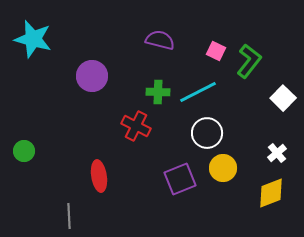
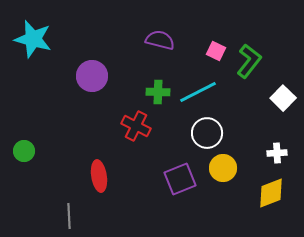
white cross: rotated 36 degrees clockwise
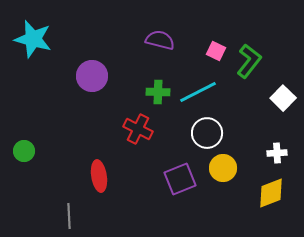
red cross: moved 2 px right, 3 px down
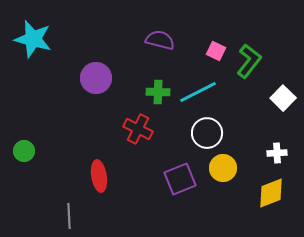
purple circle: moved 4 px right, 2 px down
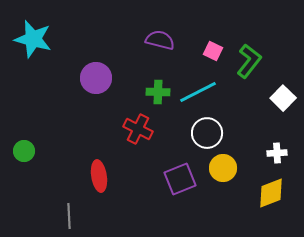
pink square: moved 3 px left
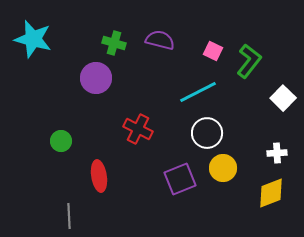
green cross: moved 44 px left, 49 px up; rotated 15 degrees clockwise
green circle: moved 37 px right, 10 px up
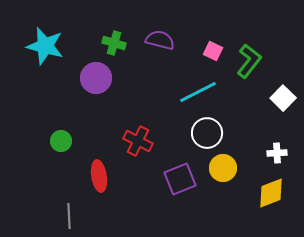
cyan star: moved 12 px right, 7 px down
red cross: moved 12 px down
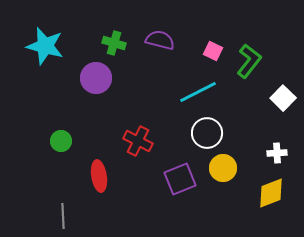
gray line: moved 6 px left
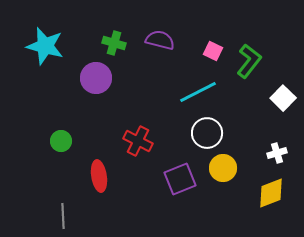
white cross: rotated 12 degrees counterclockwise
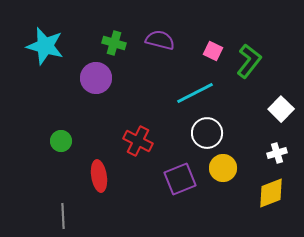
cyan line: moved 3 px left, 1 px down
white square: moved 2 px left, 11 px down
